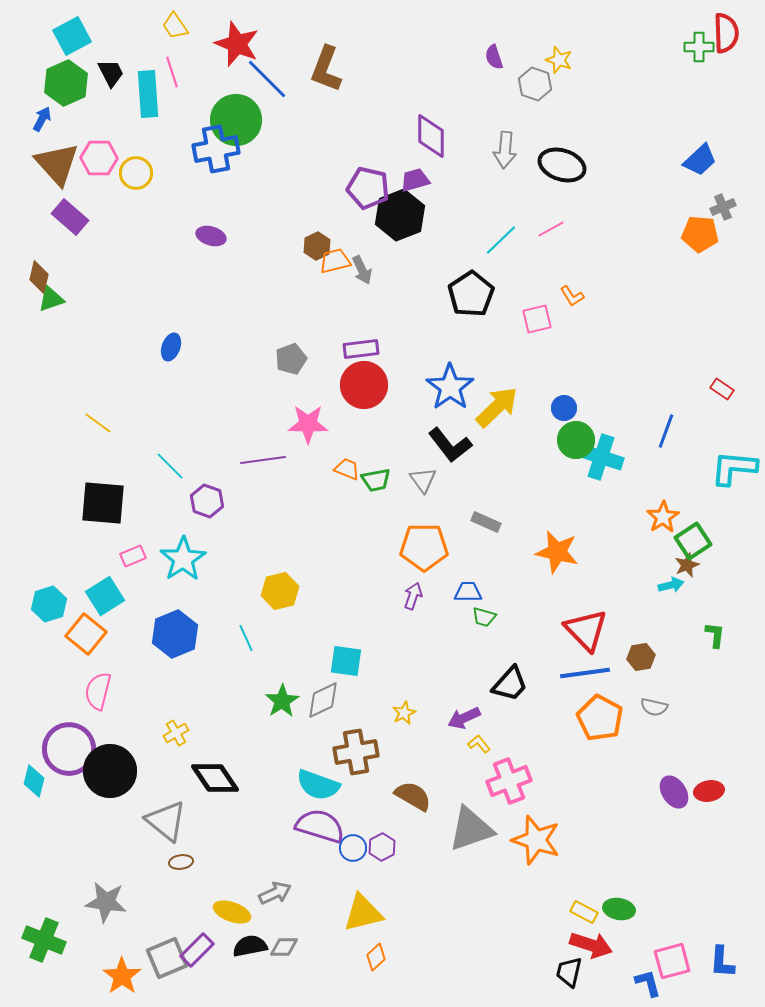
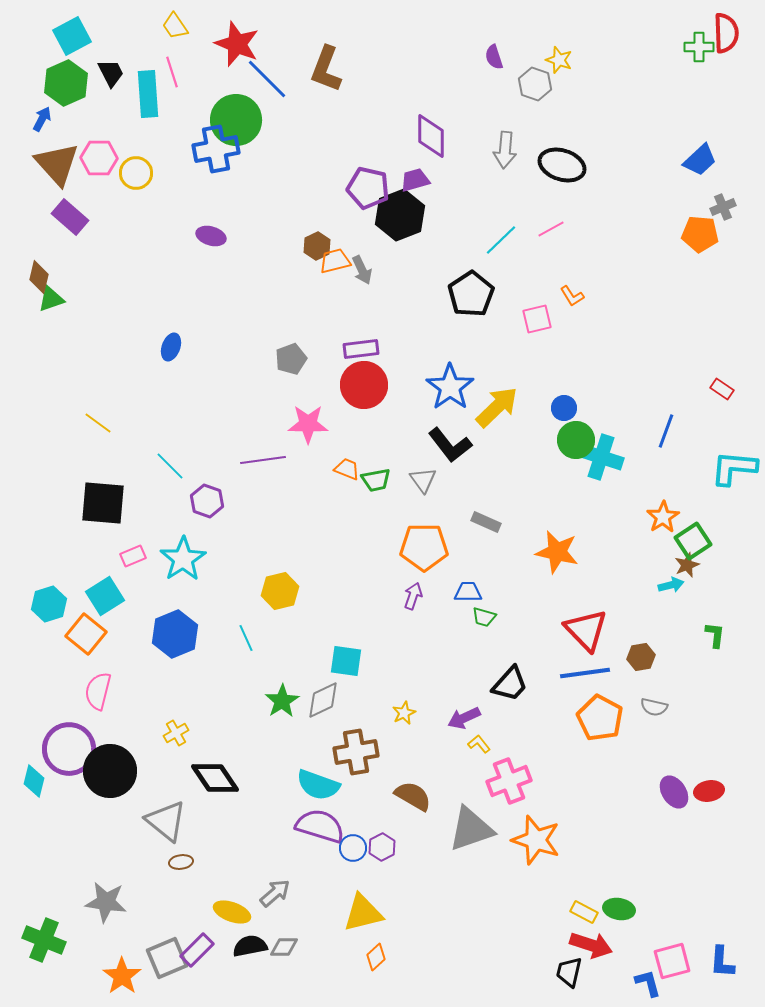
gray arrow at (275, 893): rotated 16 degrees counterclockwise
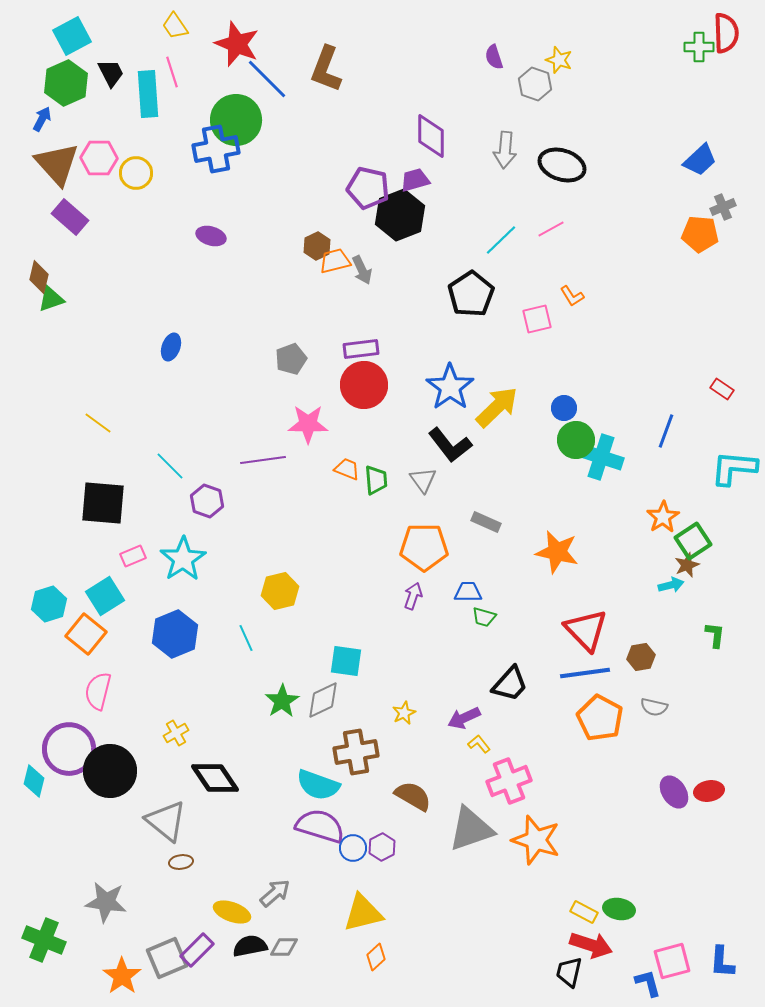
green trapezoid at (376, 480): rotated 84 degrees counterclockwise
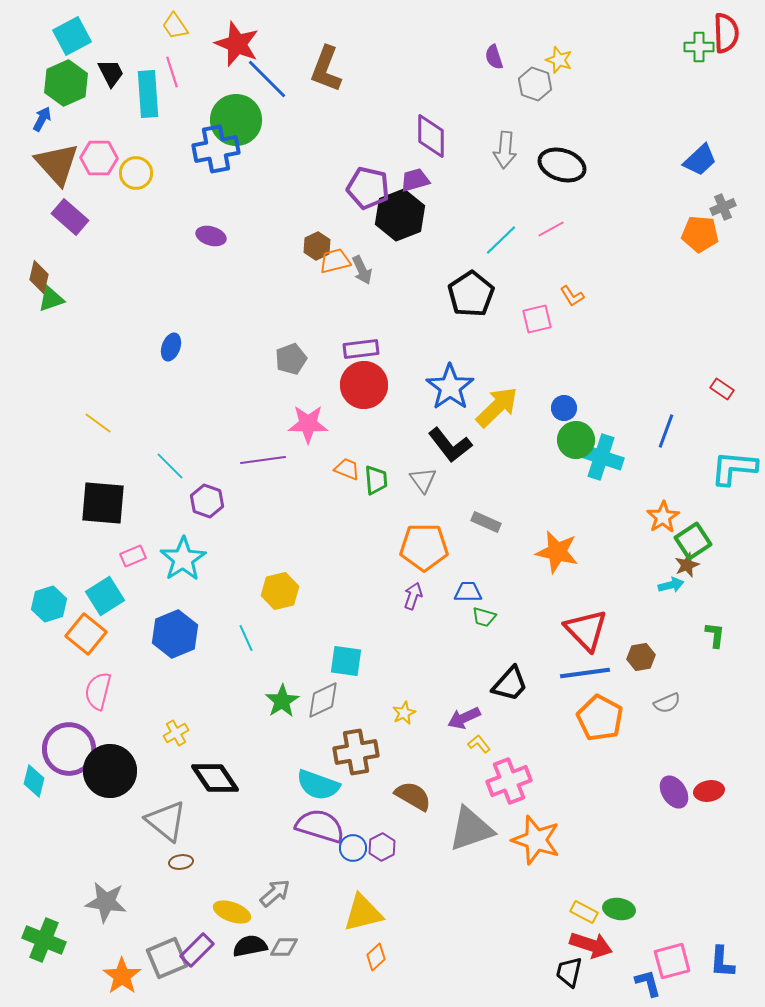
gray semicircle at (654, 707): moved 13 px right, 4 px up; rotated 36 degrees counterclockwise
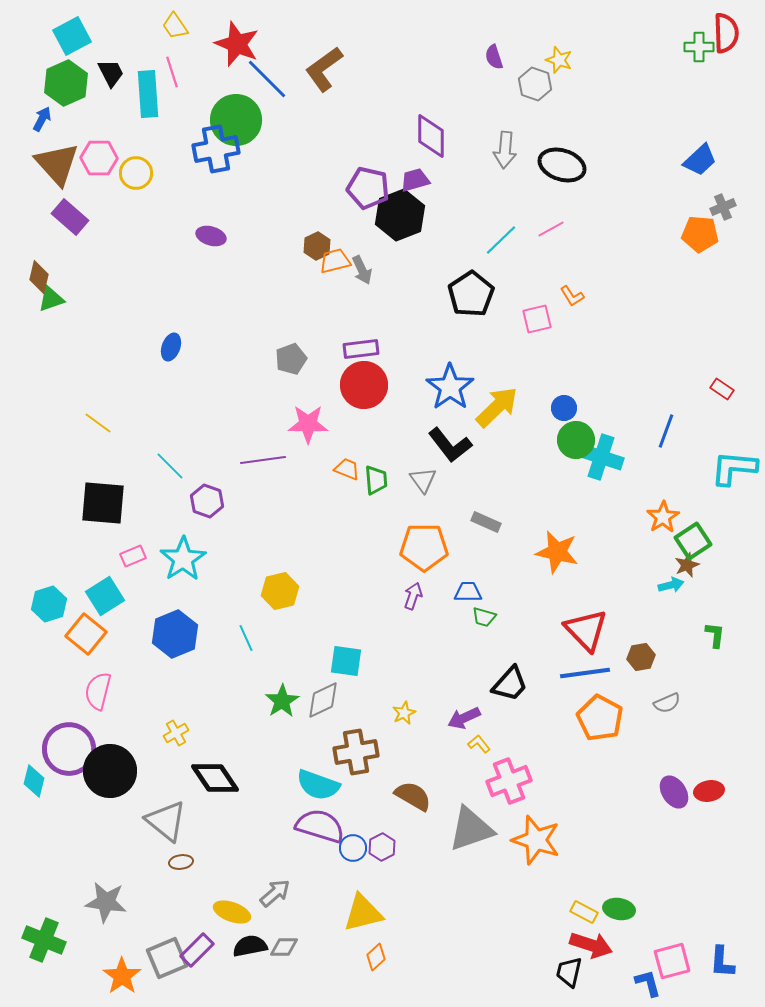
brown L-shape at (326, 69): moved 2 px left; rotated 33 degrees clockwise
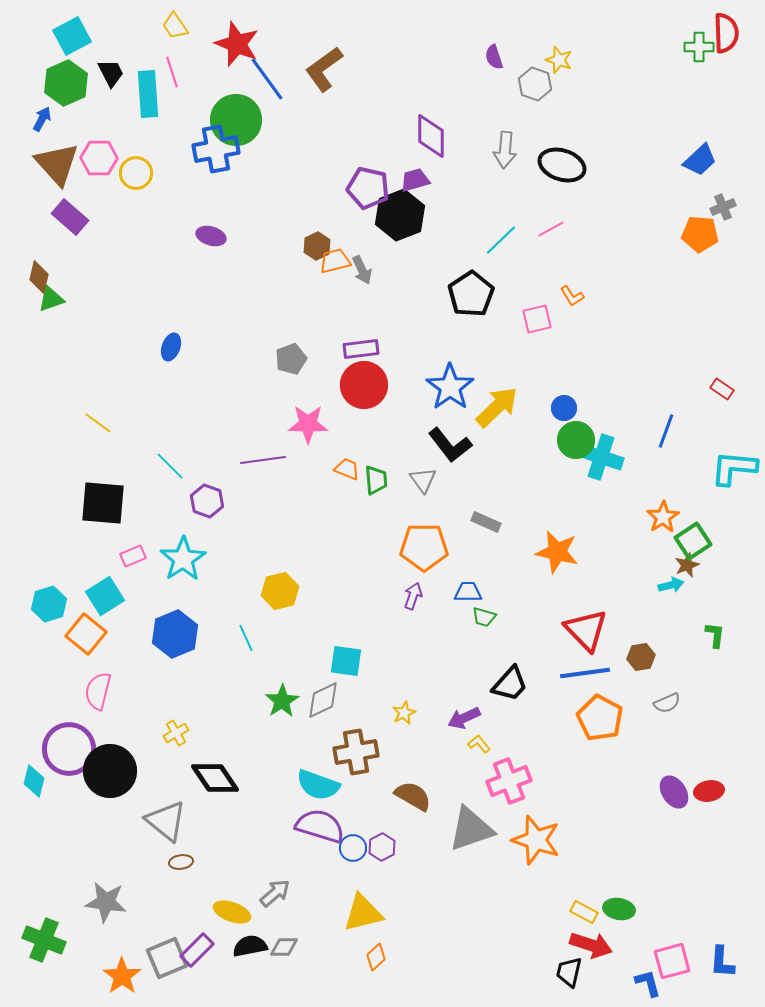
blue line at (267, 79): rotated 9 degrees clockwise
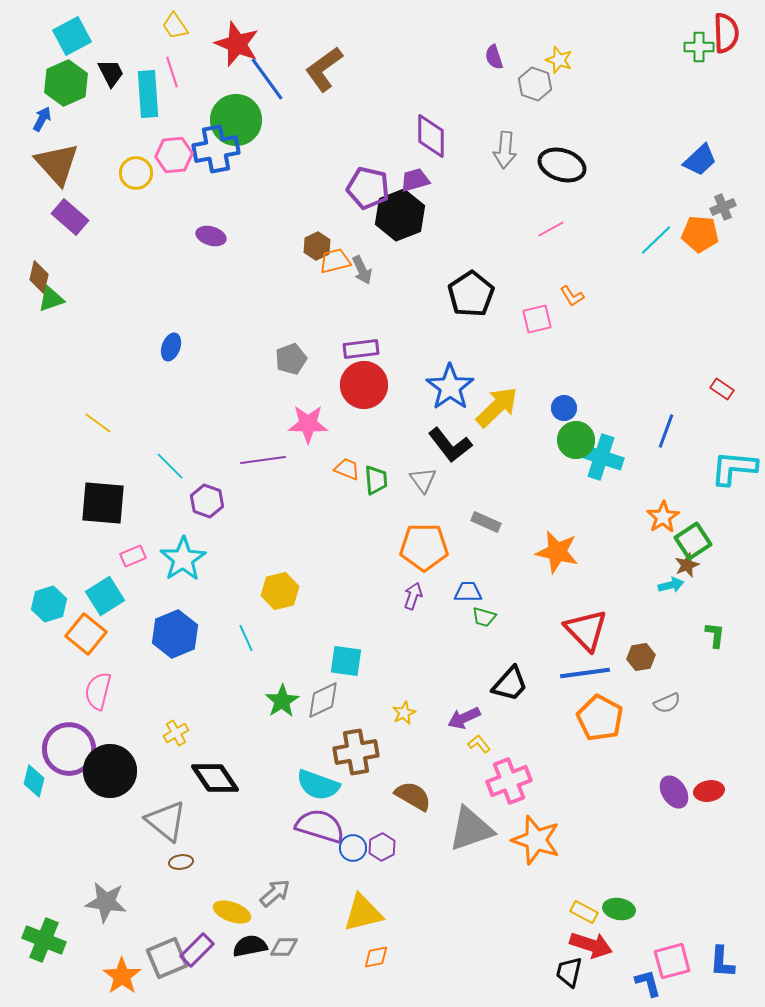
pink hexagon at (99, 158): moved 75 px right, 3 px up; rotated 6 degrees counterclockwise
cyan line at (501, 240): moved 155 px right
orange diamond at (376, 957): rotated 32 degrees clockwise
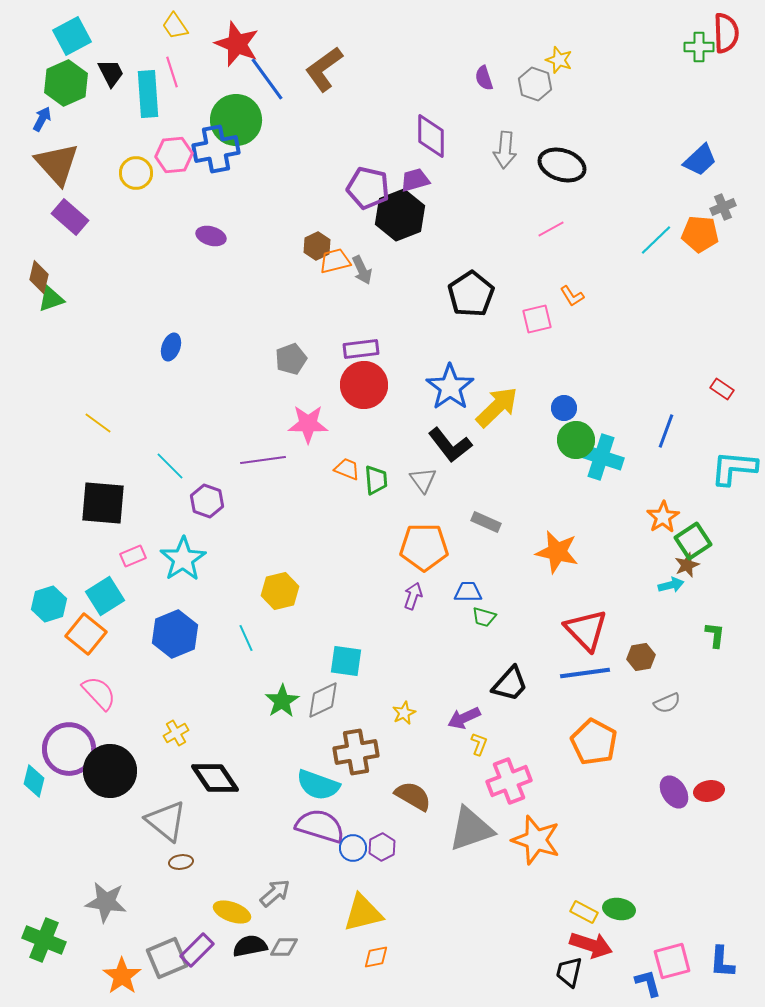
purple semicircle at (494, 57): moved 10 px left, 21 px down
pink semicircle at (98, 691): moved 1 px right, 2 px down; rotated 123 degrees clockwise
orange pentagon at (600, 718): moved 6 px left, 24 px down
yellow L-shape at (479, 744): rotated 60 degrees clockwise
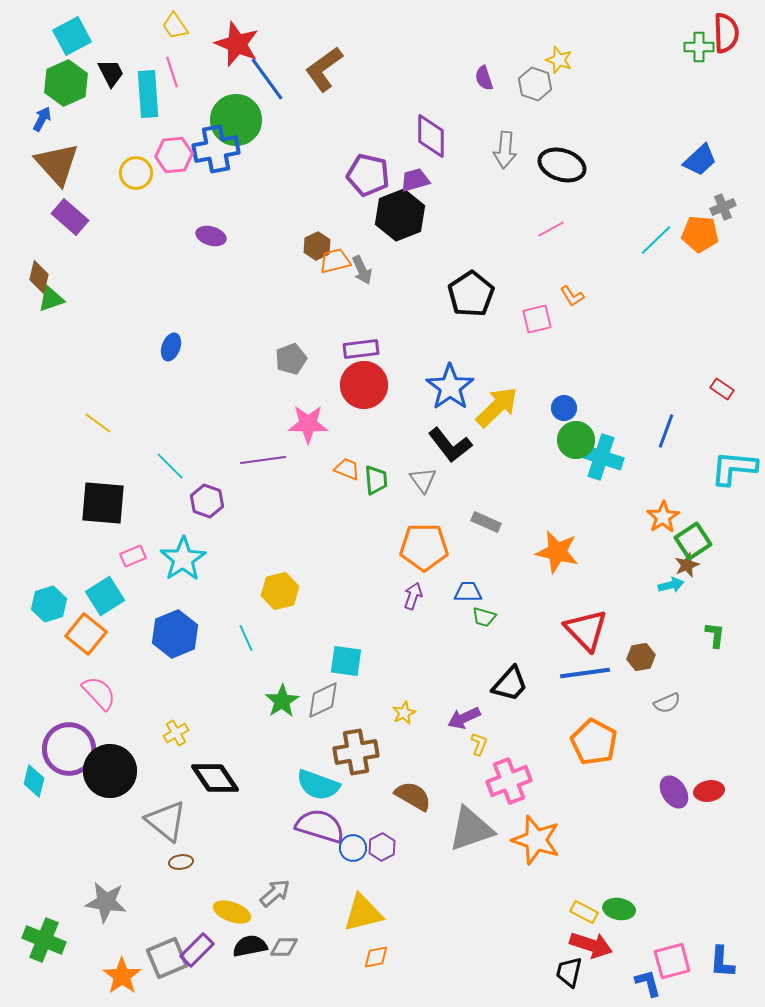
purple pentagon at (368, 188): moved 13 px up
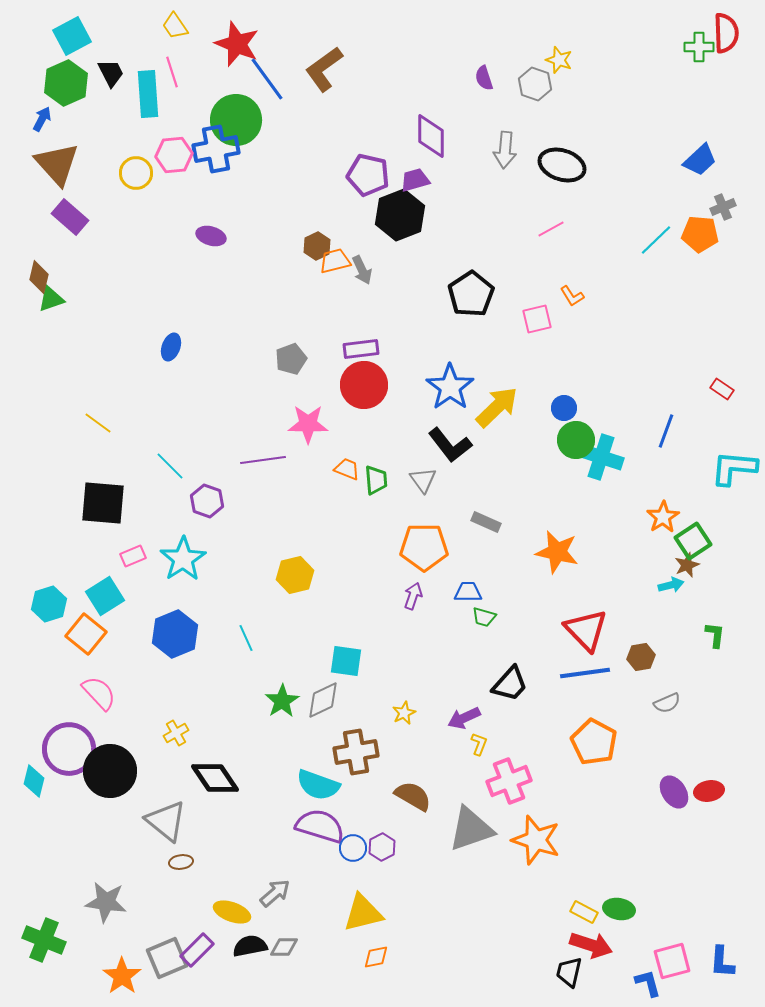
yellow hexagon at (280, 591): moved 15 px right, 16 px up
